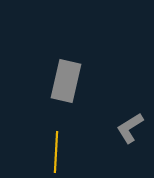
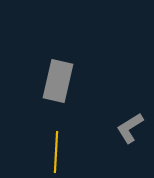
gray rectangle: moved 8 px left
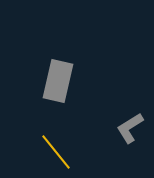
yellow line: rotated 42 degrees counterclockwise
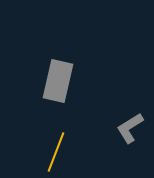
yellow line: rotated 60 degrees clockwise
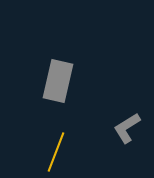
gray L-shape: moved 3 px left
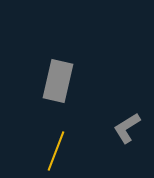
yellow line: moved 1 px up
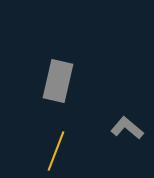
gray L-shape: rotated 72 degrees clockwise
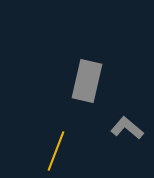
gray rectangle: moved 29 px right
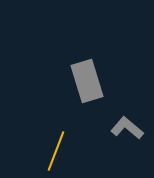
gray rectangle: rotated 30 degrees counterclockwise
